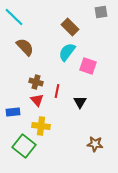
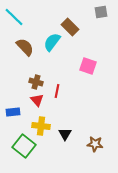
cyan semicircle: moved 15 px left, 10 px up
black triangle: moved 15 px left, 32 px down
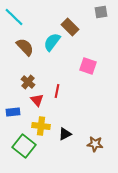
brown cross: moved 8 px left; rotated 24 degrees clockwise
black triangle: rotated 32 degrees clockwise
